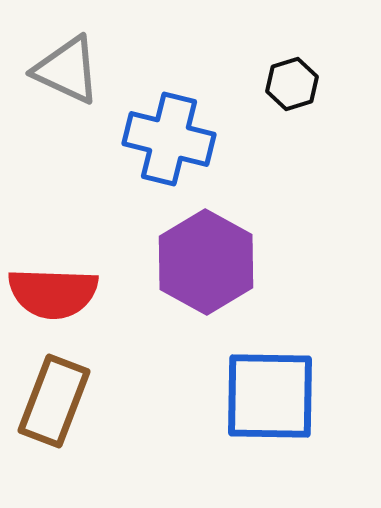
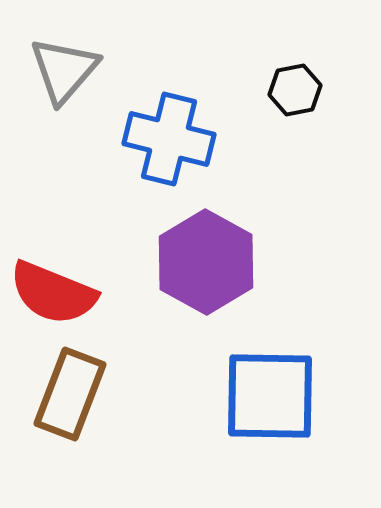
gray triangle: moved 3 px left; rotated 46 degrees clockwise
black hexagon: moved 3 px right, 6 px down; rotated 6 degrees clockwise
red semicircle: rotated 20 degrees clockwise
brown rectangle: moved 16 px right, 7 px up
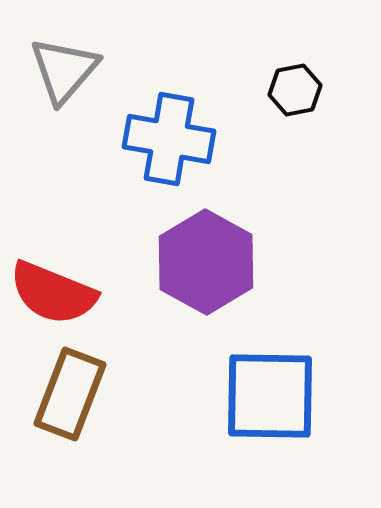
blue cross: rotated 4 degrees counterclockwise
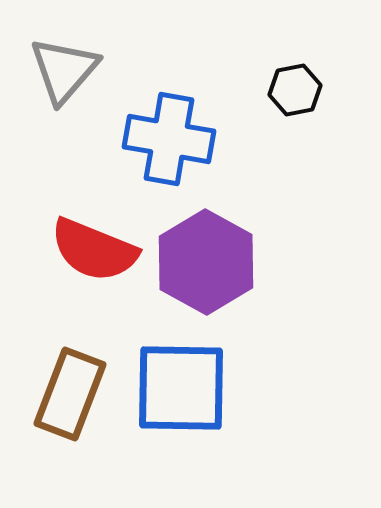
red semicircle: moved 41 px right, 43 px up
blue square: moved 89 px left, 8 px up
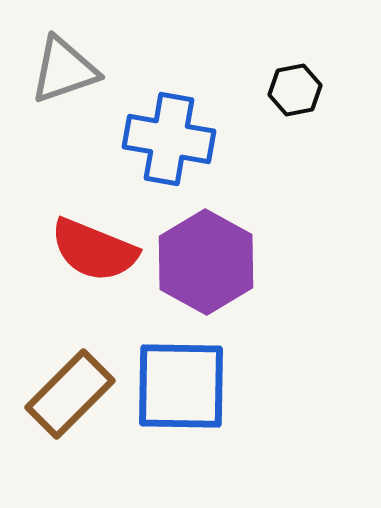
gray triangle: rotated 30 degrees clockwise
blue square: moved 2 px up
brown rectangle: rotated 24 degrees clockwise
